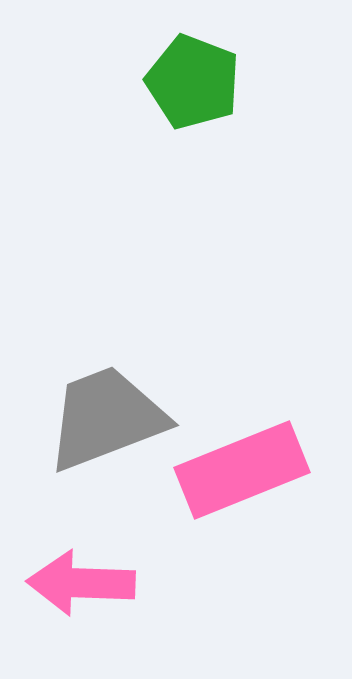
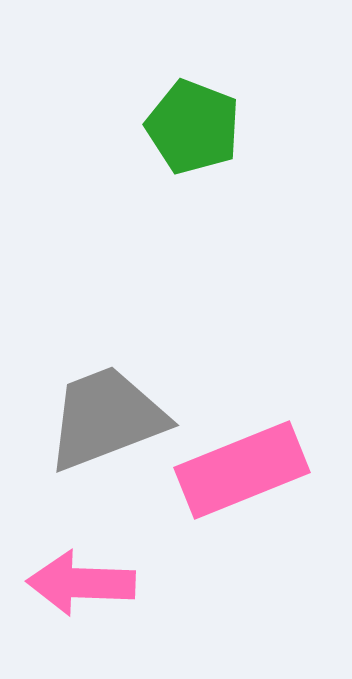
green pentagon: moved 45 px down
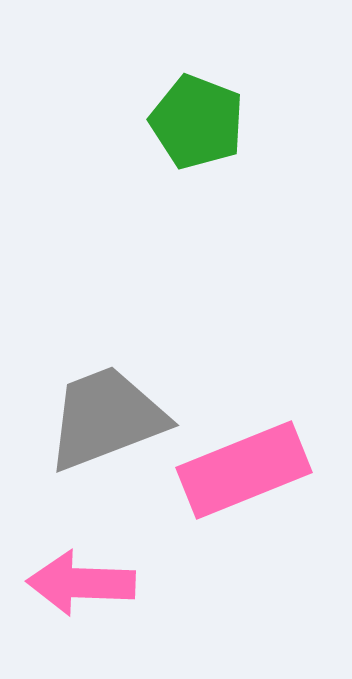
green pentagon: moved 4 px right, 5 px up
pink rectangle: moved 2 px right
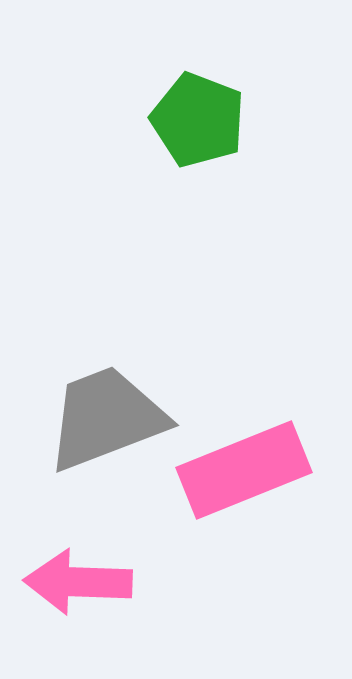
green pentagon: moved 1 px right, 2 px up
pink arrow: moved 3 px left, 1 px up
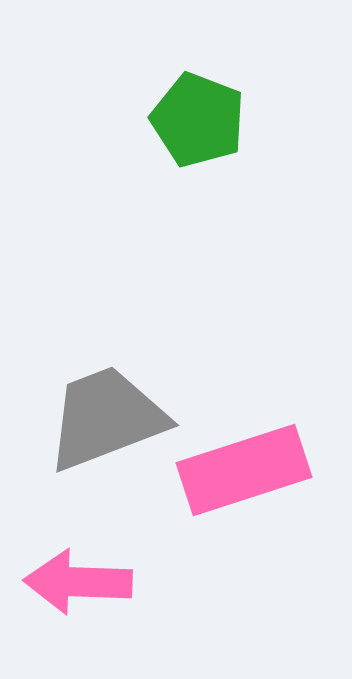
pink rectangle: rotated 4 degrees clockwise
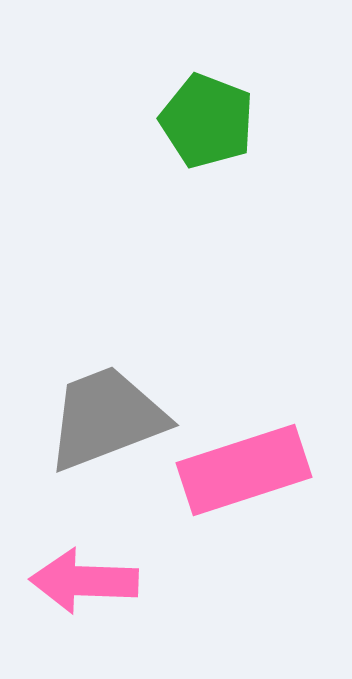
green pentagon: moved 9 px right, 1 px down
pink arrow: moved 6 px right, 1 px up
